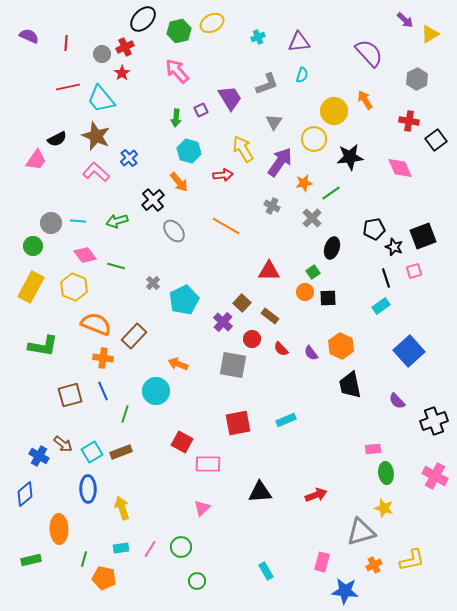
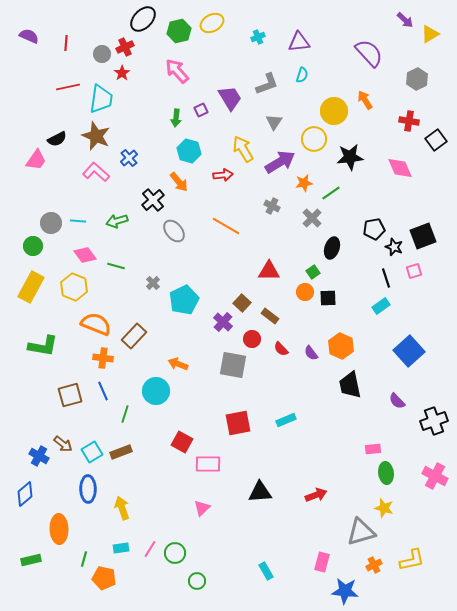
cyan trapezoid at (101, 99): rotated 132 degrees counterclockwise
purple arrow at (280, 162): rotated 24 degrees clockwise
green circle at (181, 547): moved 6 px left, 6 px down
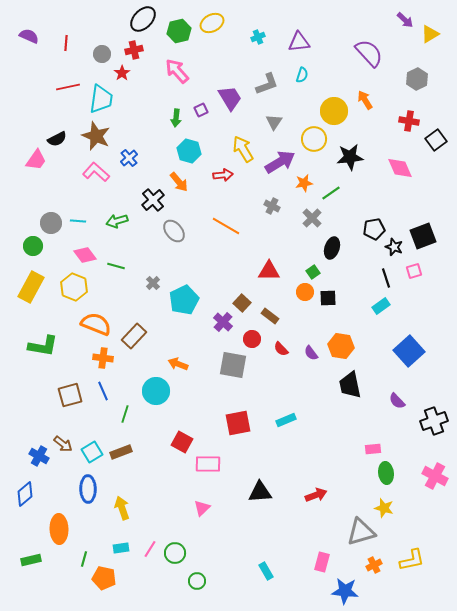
red cross at (125, 47): moved 9 px right, 3 px down; rotated 12 degrees clockwise
orange hexagon at (341, 346): rotated 15 degrees counterclockwise
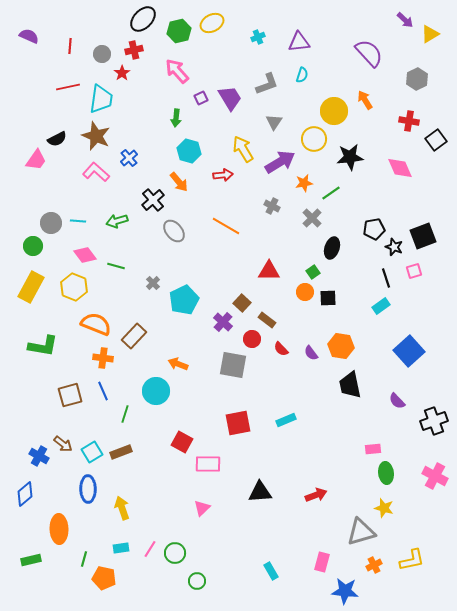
red line at (66, 43): moved 4 px right, 3 px down
purple square at (201, 110): moved 12 px up
brown rectangle at (270, 316): moved 3 px left, 4 px down
cyan rectangle at (266, 571): moved 5 px right
